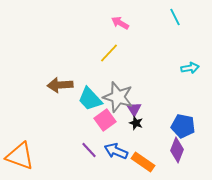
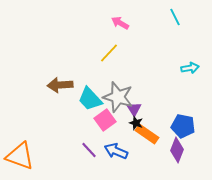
orange rectangle: moved 4 px right, 28 px up
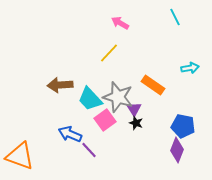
orange rectangle: moved 6 px right, 49 px up
blue arrow: moved 46 px left, 17 px up
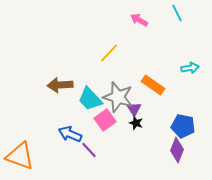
cyan line: moved 2 px right, 4 px up
pink arrow: moved 19 px right, 3 px up
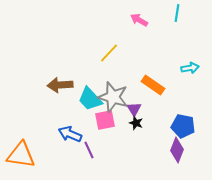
cyan line: rotated 36 degrees clockwise
gray star: moved 5 px left
pink square: rotated 25 degrees clockwise
purple line: rotated 18 degrees clockwise
orange triangle: moved 1 px right, 1 px up; rotated 12 degrees counterclockwise
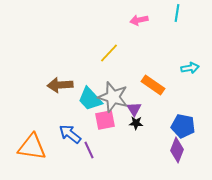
pink arrow: rotated 42 degrees counterclockwise
black star: rotated 16 degrees counterclockwise
blue arrow: rotated 15 degrees clockwise
orange triangle: moved 11 px right, 8 px up
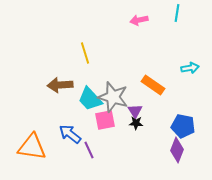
yellow line: moved 24 px left; rotated 60 degrees counterclockwise
purple triangle: moved 1 px right, 2 px down
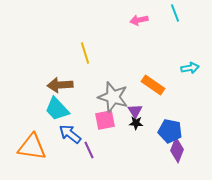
cyan line: moved 2 px left; rotated 30 degrees counterclockwise
cyan trapezoid: moved 33 px left, 10 px down
blue pentagon: moved 13 px left, 5 px down
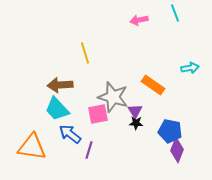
pink square: moved 7 px left, 6 px up
purple line: rotated 42 degrees clockwise
